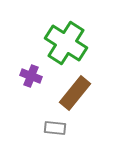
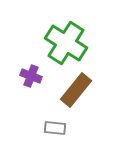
brown rectangle: moved 1 px right, 3 px up
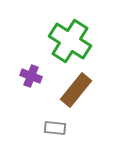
green cross: moved 4 px right, 2 px up
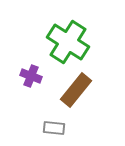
green cross: moved 2 px left, 1 px down
gray rectangle: moved 1 px left
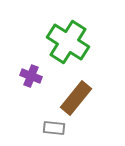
brown rectangle: moved 8 px down
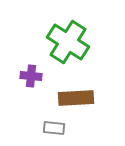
purple cross: rotated 15 degrees counterclockwise
brown rectangle: rotated 48 degrees clockwise
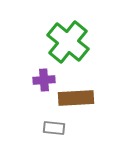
green cross: rotated 6 degrees clockwise
purple cross: moved 13 px right, 4 px down; rotated 10 degrees counterclockwise
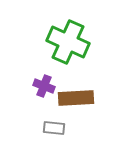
green cross: rotated 15 degrees counterclockwise
purple cross: moved 6 px down; rotated 25 degrees clockwise
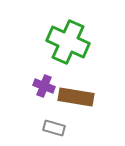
brown rectangle: moved 1 px up; rotated 12 degrees clockwise
gray rectangle: rotated 10 degrees clockwise
